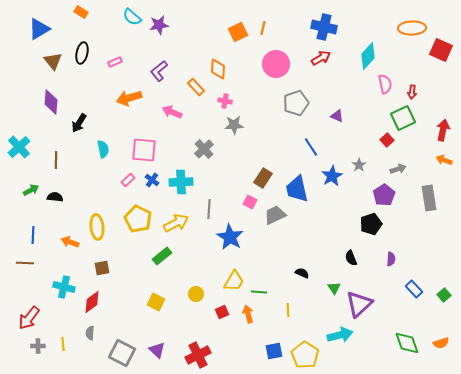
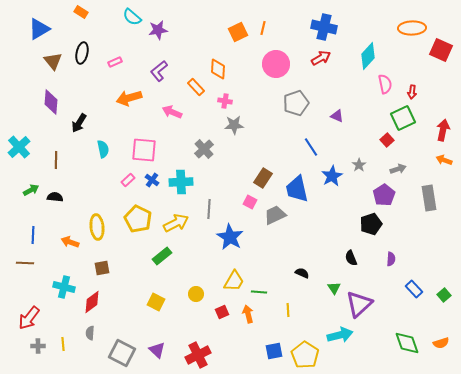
purple star at (159, 25): moved 1 px left, 5 px down
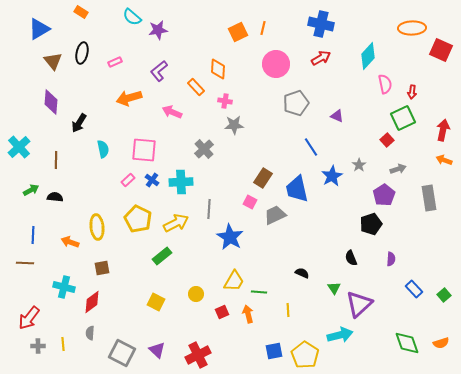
blue cross at (324, 27): moved 3 px left, 3 px up
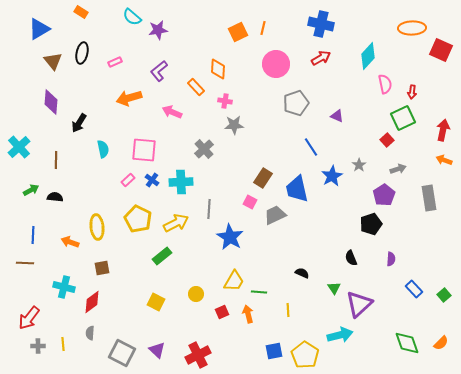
orange semicircle at (441, 343): rotated 28 degrees counterclockwise
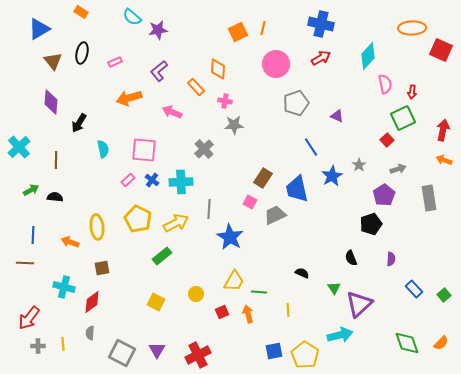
purple triangle at (157, 350): rotated 18 degrees clockwise
